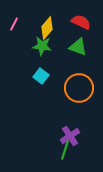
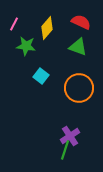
green star: moved 16 px left
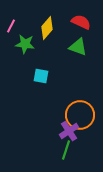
pink line: moved 3 px left, 2 px down
green star: moved 1 px left, 2 px up
cyan square: rotated 28 degrees counterclockwise
orange circle: moved 1 px right, 27 px down
purple cross: moved 1 px left, 5 px up
green line: moved 1 px right
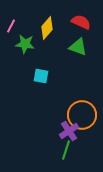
orange circle: moved 2 px right
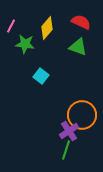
cyan square: rotated 28 degrees clockwise
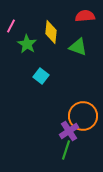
red semicircle: moved 4 px right, 6 px up; rotated 30 degrees counterclockwise
yellow diamond: moved 4 px right, 4 px down; rotated 35 degrees counterclockwise
green star: moved 2 px right; rotated 24 degrees clockwise
orange circle: moved 1 px right, 1 px down
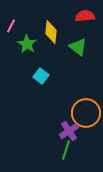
green triangle: rotated 18 degrees clockwise
orange circle: moved 3 px right, 3 px up
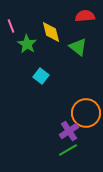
pink line: rotated 48 degrees counterclockwise
yellow diamond: rotated 20 degrees counterclockwise
green line: moved 2 px right; rotated 42 degrees clockwise
